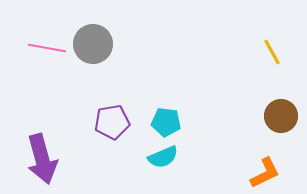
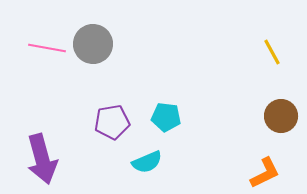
cyan pentagon: moved 5 px up
cyan semicircle: moved 16 px left, 5 px down
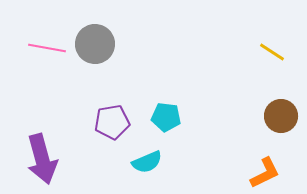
gray circle: moved 2 px right
yellow line: rotated 28 degrees counterclockwise
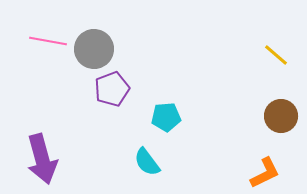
gray circle: moved 1 px left, 5 px down
pink line: moved 1 px right, 7 px up
yellow line: moved 4 px right, 3 px down; rotated 8 degrees clockwise
cyan pentagon: rotated 12 degrees counterclockwise
purple pentagon: moved 33 px up; rotated 12 degrees counterclockwise
cyan semicircle: rotated 76 degrees clockwise
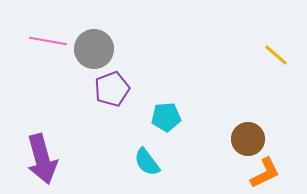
brown circle: moved 33 px left, 23 px down
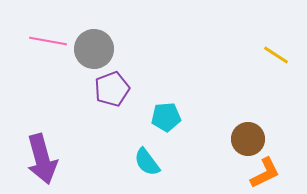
yellow line: rotated 8 degrees counterclockwise
